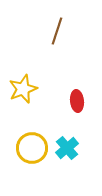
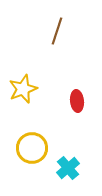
cyan cross: moved 1 px right, 20 px down
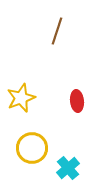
yellow star: moved 2 px left, 9 px down
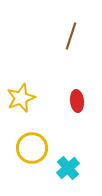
brown line: moved 14 px right, 5 px down
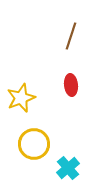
red ellipse: moved 6 px left, 16 px up
yellow circle: moved 2 px right, 4 px up
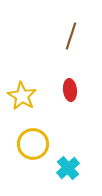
red ellipse: moved 1 px left, 5 px down
yellow star: moved 1 px right, 2 px up; rotated 20 degrees counterclockwise
yellow circle: moved 1 px left
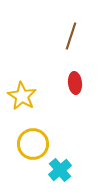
red ellipse: moved 5 px right, 7 px up
cyan cross: moved 8 px left, 2 px down
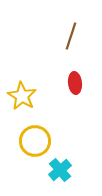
yellow circle: moved 2 px right, 3 px up
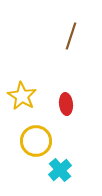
red ellipse: moved 9 px left, 21 px down
yellow circle: moved 1 px right
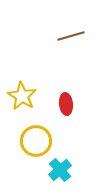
brown line: rotated 56 degrees clockwise
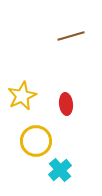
yellow star: rotated 16 degrees clockwise
